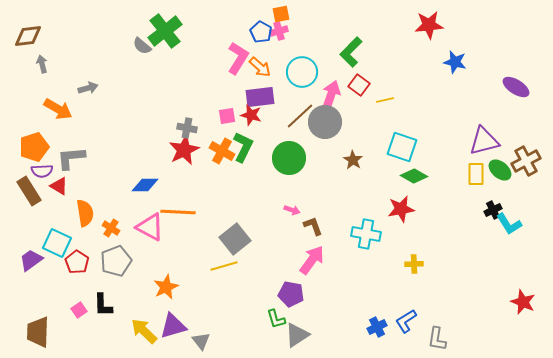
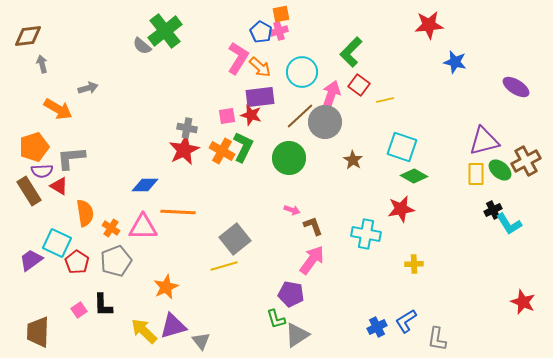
pink triangle at (150, 227): moved 7 px left; rotated 28 degrees counterclockwise
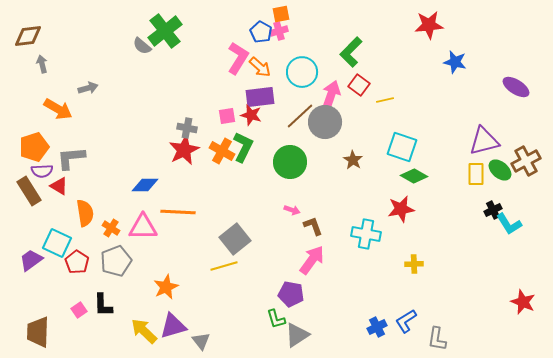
green circle at (289, 158): moved 1 px right, 4 px down
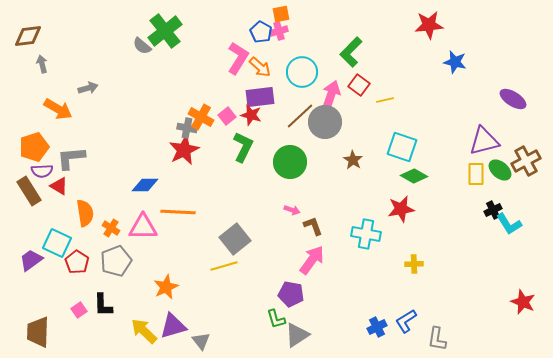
purple ellipse at (516, 87): moved 3 px left, 12 px down
pink square at (227, 116): rotated 30 degrees counterclockwise
orange cross at (222, 151): moved 21 px left, 34 px up
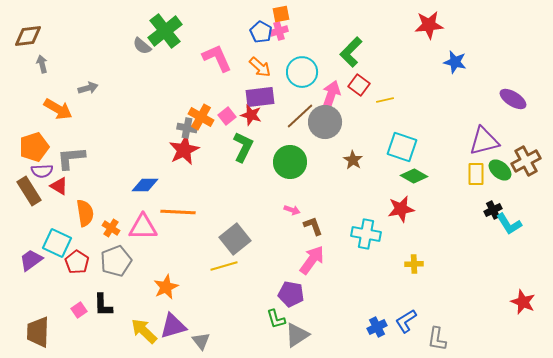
pink L-shape at (238, 58): moved 21 px left; rotated 56 degrees counterclockwise
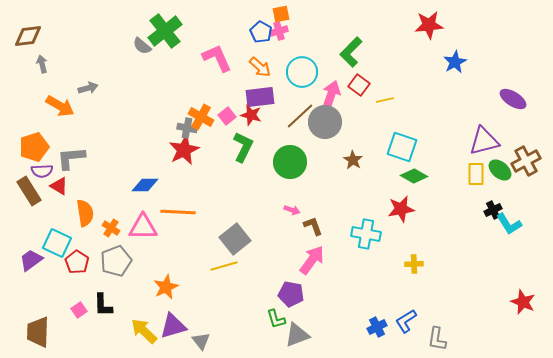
blue star at (455, 62): rotated 30 degrees clockwise
orange arrow at (58, 109): moved 2 px right, 3 px up
gray triangle at (297, 335): rotated 12 degrees clockwise
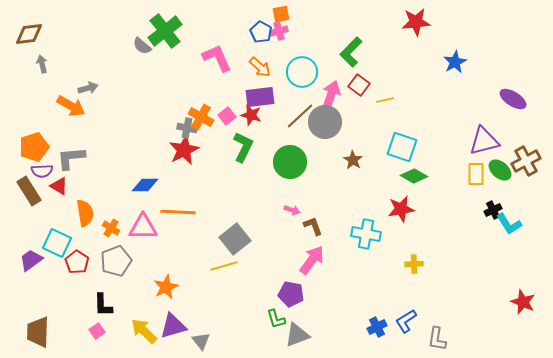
red star at (429, 25): moved 13 px left, 3 px up
brown diamond at (28, 36): moved 1 px right, 2 px up
orange arrow at (60, 106): moved 11 px right
pink square at (79, 310): moved 18 px right, 21 px down
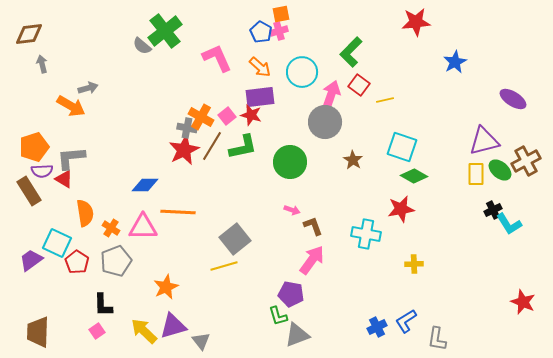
brown line at (300, 116): moved 88 px left, 30 px down; rotated 16 degrees counterclockwise
green L-shape at (243, 147): rotated 52 degrees clockwise
red triangle at (59, 186): moved 5 px right, 7 px up
green L-shape at (276, 319): moved 2 px right, 3 px up
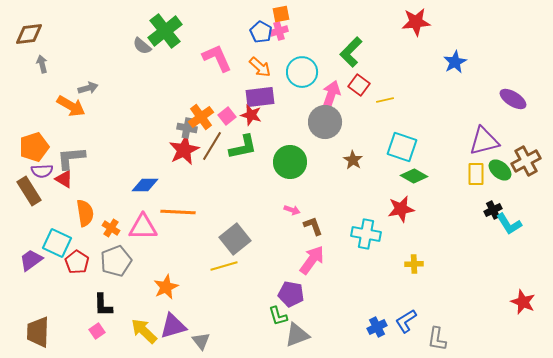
orange cross at (201, 117): rotated 25 degrees clockwise
